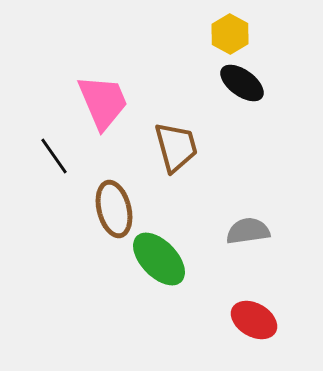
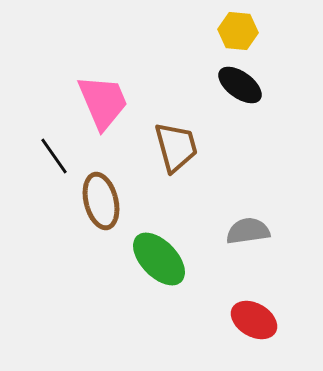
yellow hexagon: moved 8 px right, 3 px up; rotated 24 degrees counterclockwise
black ellipse: moved 2 px left, 2 px down
brown ellipse: moved 13 px left, 8 px up
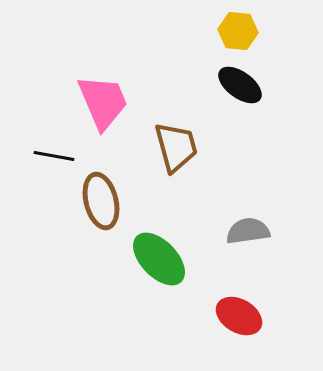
black line: rotated 45 degrees counterclockwise
red ellipse: moved 15 px left, 4 px up
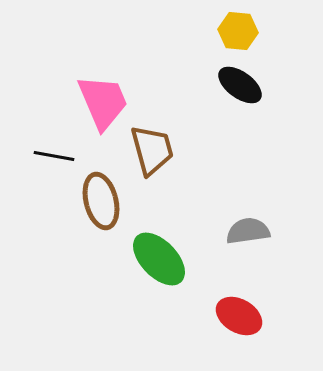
brown trapezoid: moved 24 px left, 3 px down
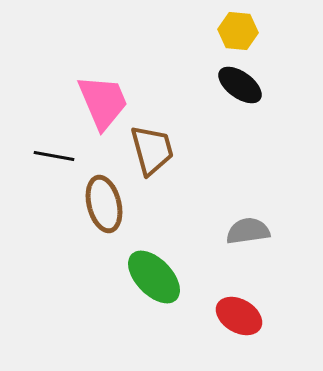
brown ellipse: moved 3 px right, 3 px down
green ellipse: moved 5 px left, 18 px down
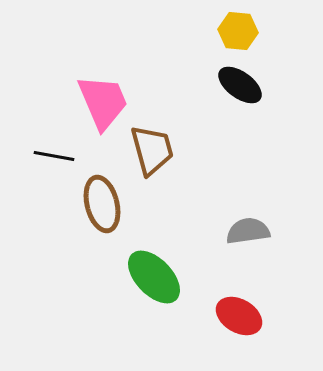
brown ellipse: moved 2 px left
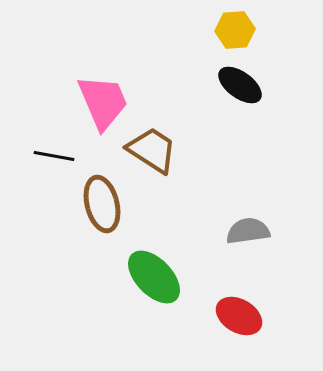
yellow hexagon: moved 3 px left, 1 px up; rotated 9 degrees counterclockwise
brown trapezoid: rotated 42 degrees counterclockwise
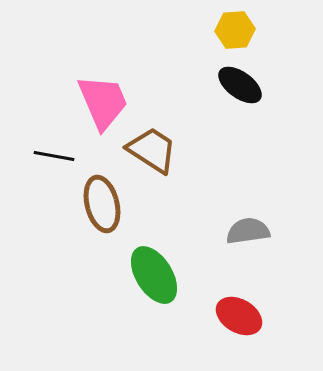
green ellipse: moved 2 px up; rotated 12 degrees clockwise
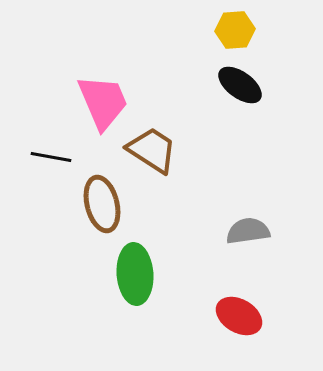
black line: moved 3 px left, 1 px down
green ellipse: moved 19 px left, 1 px up; rotated 28 degrees clockwise
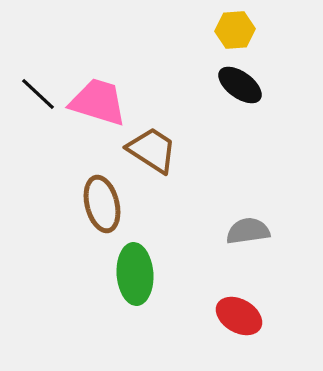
pink trapezoid: moved 5 px left; rotated 50 degrees counterclockwise
black line: moved 13 px left, 63 px up; rotated 33 degrees clockwise
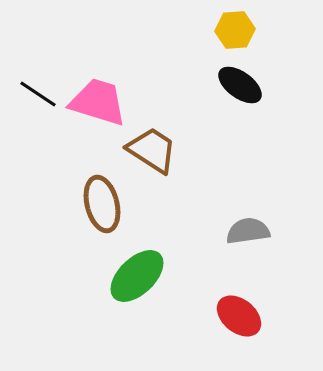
black line: rotated 9 degrees counterclockwise
green ellipse: moved 2 px right, 2 px down; rotated 50 degrees clockwise
red ellipse: rotated 9 degrees clockwise
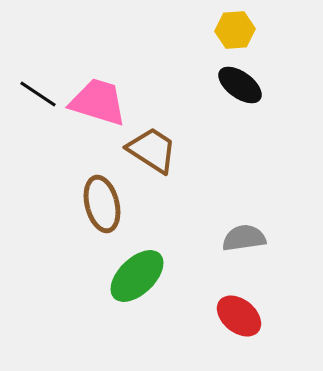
gray semicircle: moved 4 px left, 7 px down
